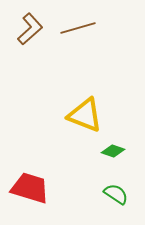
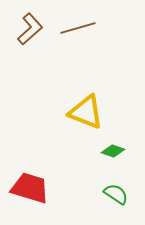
yellow triangle: moved 1 px right, 3 px up
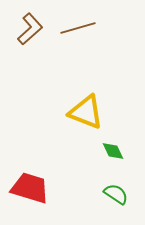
green diamond: rotated 45 degrees clockwise
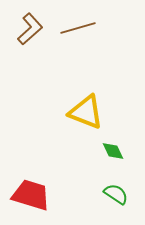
red trapezoid: moved 1 px right, 7 px down
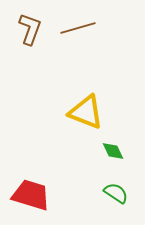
brown L-shape: rotated 28 degrees counterclockwise
green semicircle: moved 1 px up
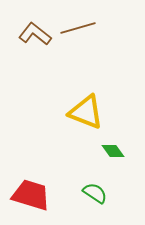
brown L-shape: moved 5 px right, 5 px down; rotated 72 degrees counterclockwise
green diamond: rotated 10 degrees counterclockwise
green semicircle: moved 21 px left
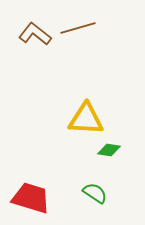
yellow triangle: moved 7 px down; rotated 18 degrees counterclockwise
green diamond: moved 4 px left, 1 px up; rotated 45 degrees counterclockwise
red trapezoid: moved 3 px down
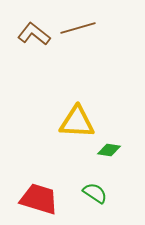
brown L-shape: moved 1 px left
yellow triangle: moved 9 px left, 3 px down
red trapezoid: moved 8 px right, 1 px down
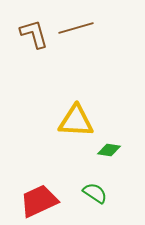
brown line: moved 2 px left
brown L-shape: rotated 36 degrees clockwise
yellow triangle: moved 1 px left, 1 px up
red trapezoid: moved 2 px down; rotated 42 degrees counterclockwise
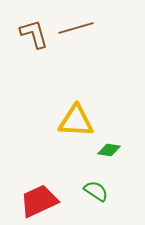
green semicircle: moved 1 px right, 2 px up
